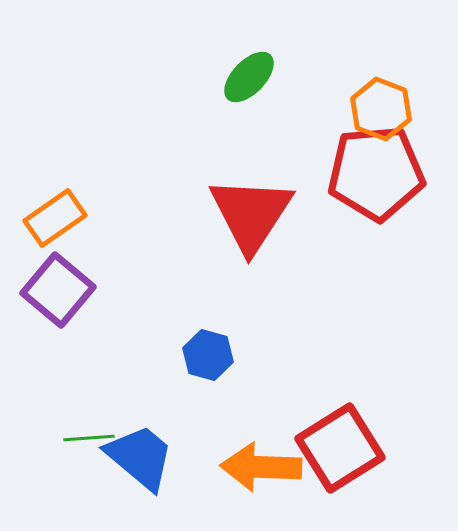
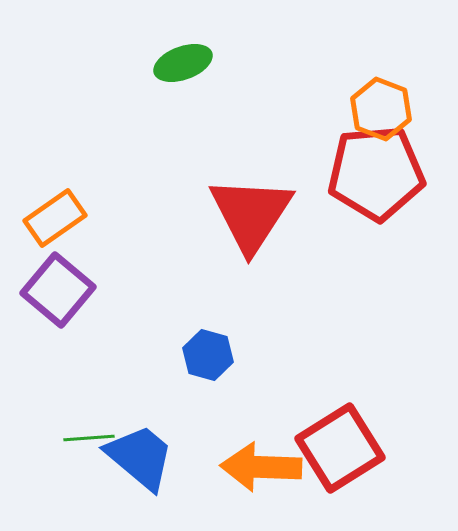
green ellipse: moved 66 px left, 14 px up; rotated 26 degrees clockwise
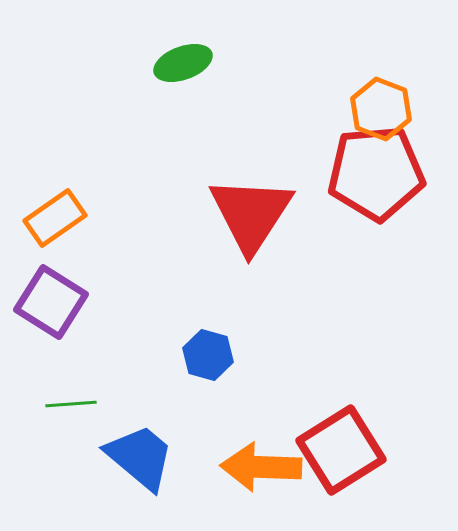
purple square: moved 7 px left, 12 px down; rotated 8 degrees counterclockwise
green line: moved 18 px left, 34 px up
red square: moved 1 px right, 2 px down
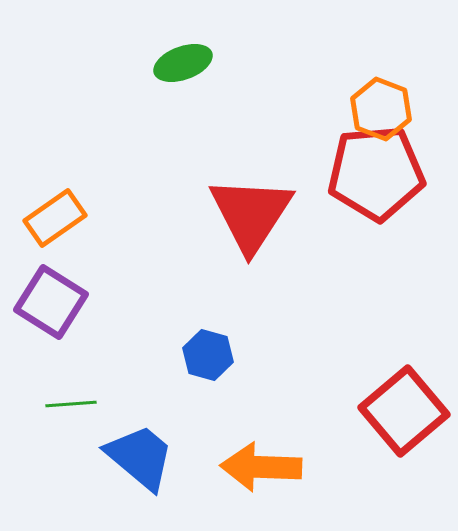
red square: moved 63 px right, 39 px up; rotated 8 degrees counterclockwise
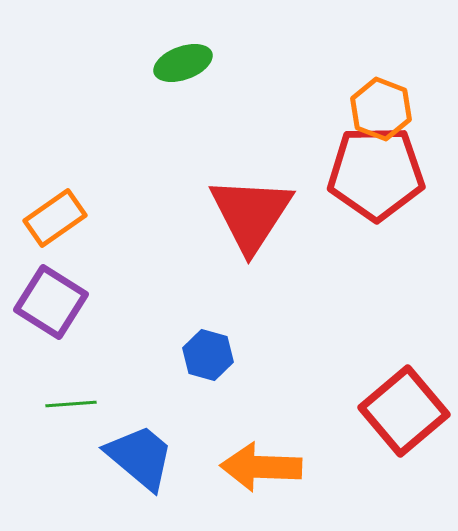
red pentagon: rotated 4 degrees clockwise
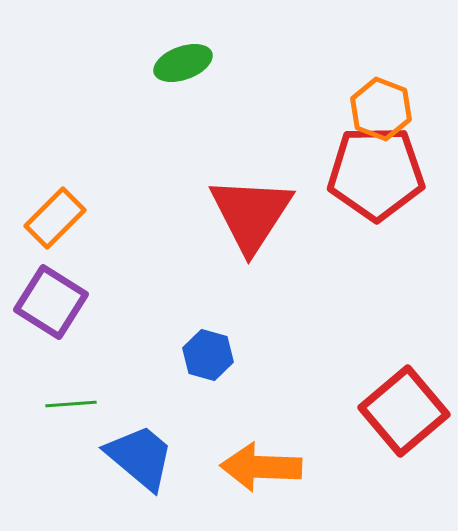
orange rectangle: rotated 10 degrees counterclockwise
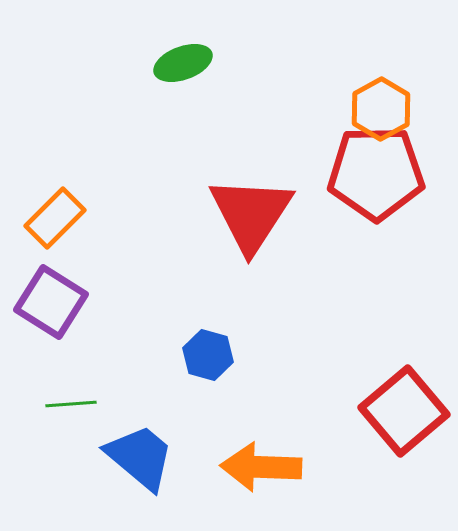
orange hexagon: rotated 10 degrees clockwise
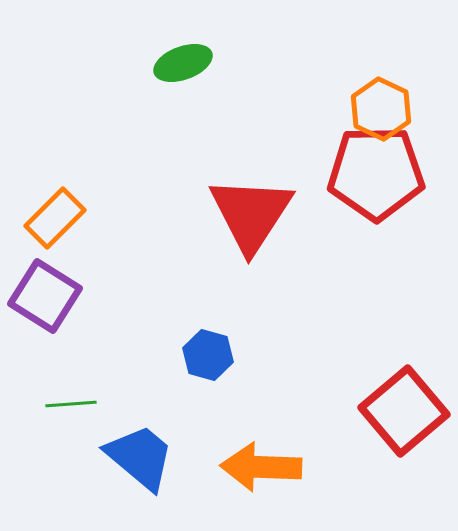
orange hexagon: rotated 6 degrees counterclockwise
purple square: moved 6 px left, 6 px up
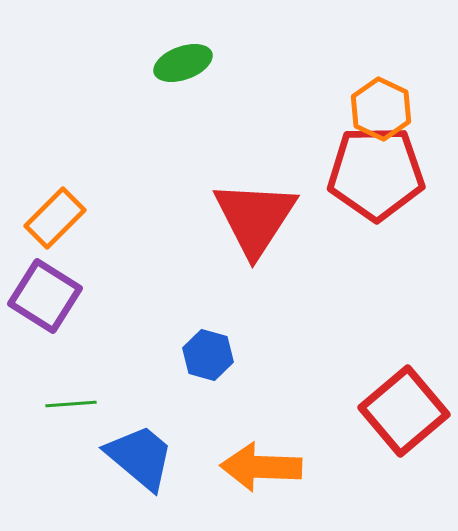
red triangle: moved 4 px right, 4 px down
